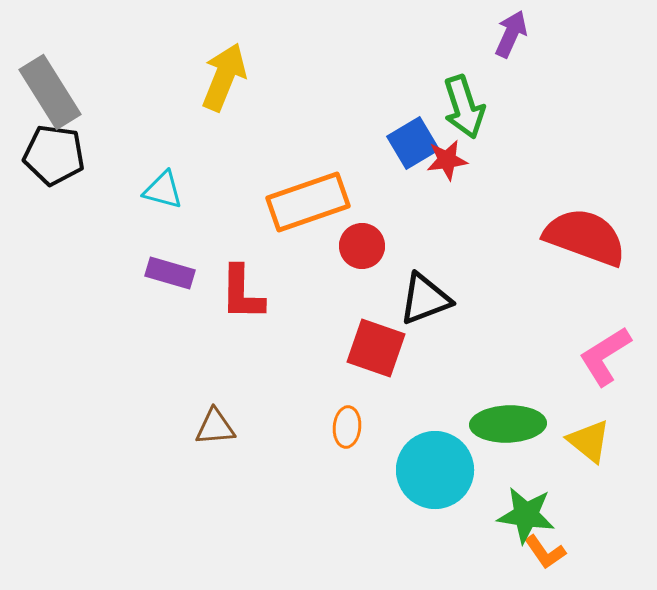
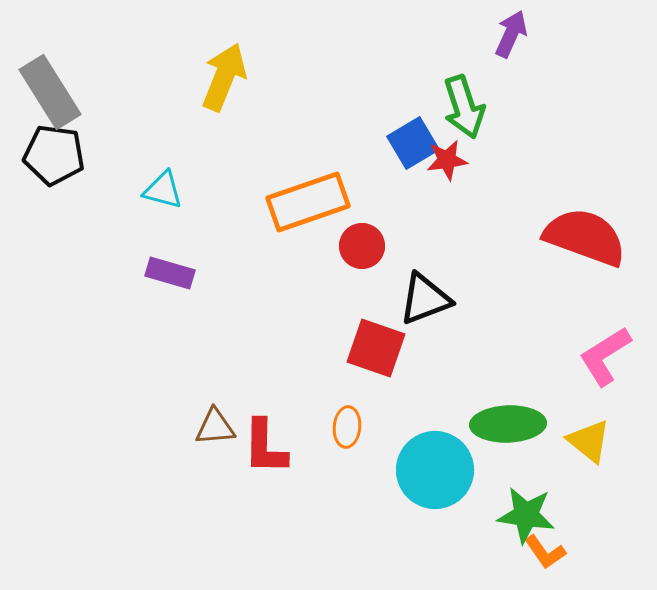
red L-shape: moved 23 px right, 154 px down
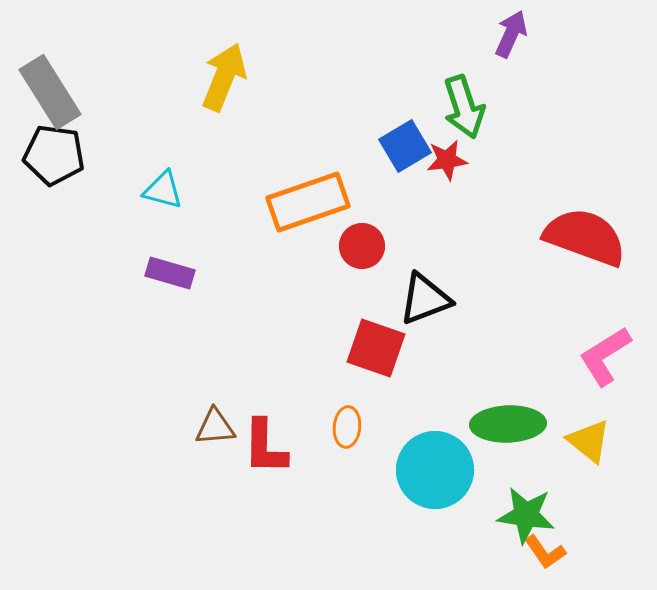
blue square: moved 8 px left, 3 px down
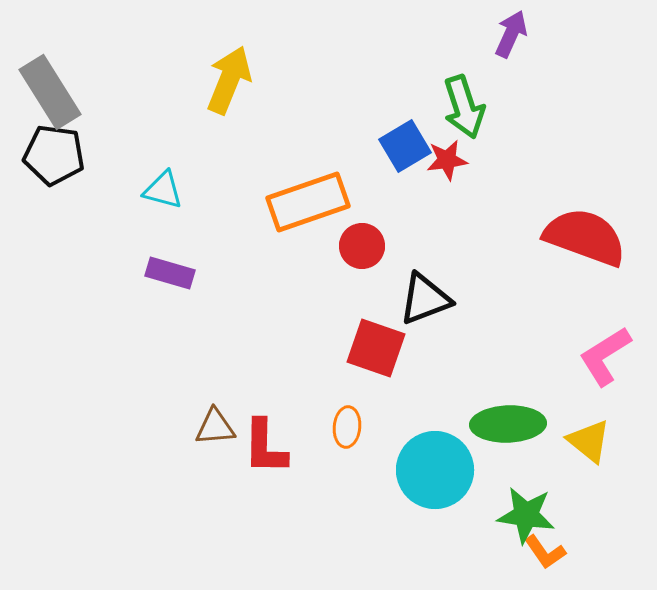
yellow arrow: moved 5 px right, 3 px down
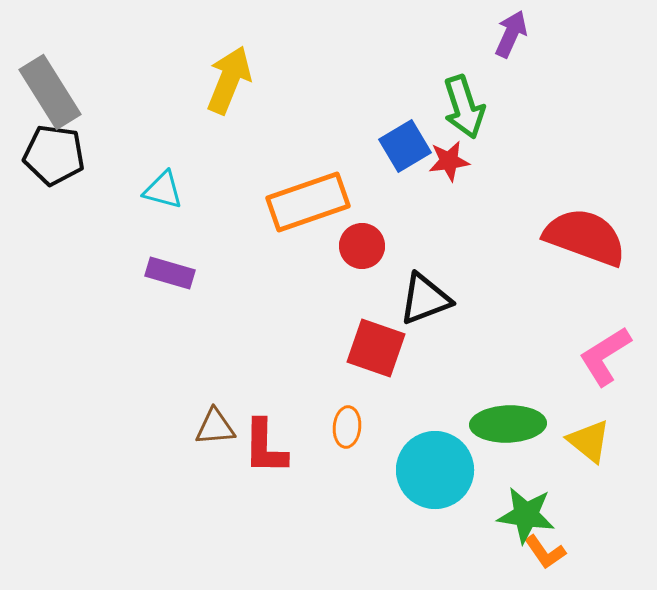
red star: moved 2 px right, 1 px down
